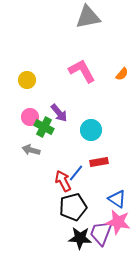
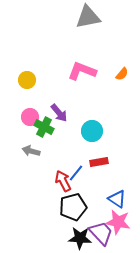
pink L-shape: rotated 40 degrees counterclockwise
cyan circle: moved 1 px right, 1 px down
gray arrow: moved 1 px down
purple trapezoid: rotated 116 degrees clockwise
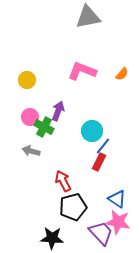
purple arrow: moved 1 px left, 2 px up; rotated 120 degrees counterclockwise
red rectangle: rotated 54 degrees counterclockwise
blue line: moved 27 px right, 27 px up
black star: moved 28 px left
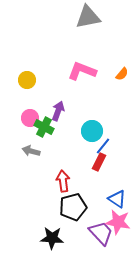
pink circle: moved 1 px down
red arrow: rotated 20 degrees clockwise
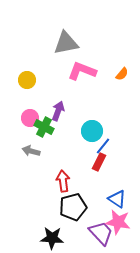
gray triangle: moved 22 px left, 26 px down
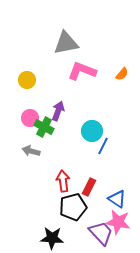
blue line: rotated 12 degrees counterclockwise
red rectangle: moved 10 px left, 25 px down
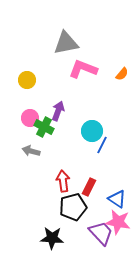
pink L-shape: moved 1 px right, 2 px up
blue line: moved 1 px left, 1 px up
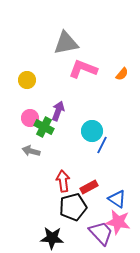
red rectangle: rotated 36 degrees clockwise
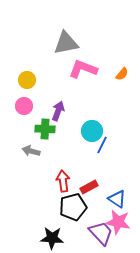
pink circle: moved 6 px left, 12 px up
green cross: moved 1 px right, 2 px down; rotated 24 degrees counterclockwise
